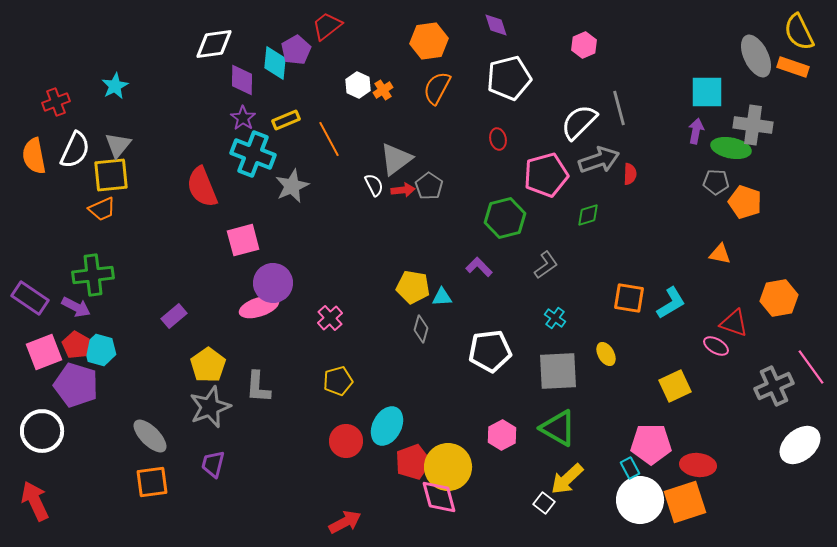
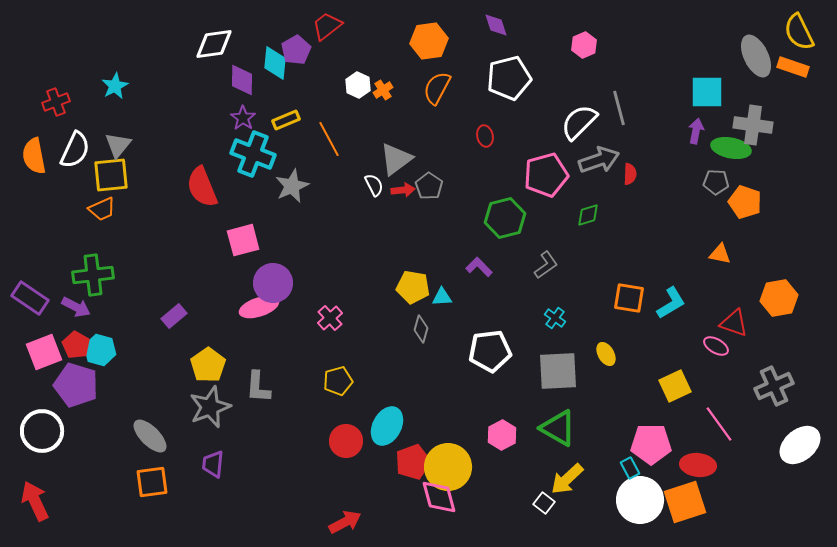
red ellipse at (498, 139): moved 13 px left, 3 px up
pink line at (811, 367): moved 92 px left, 57 px down
purple trapezoid at (213, 464): rotated 8 degrees counterclockwise
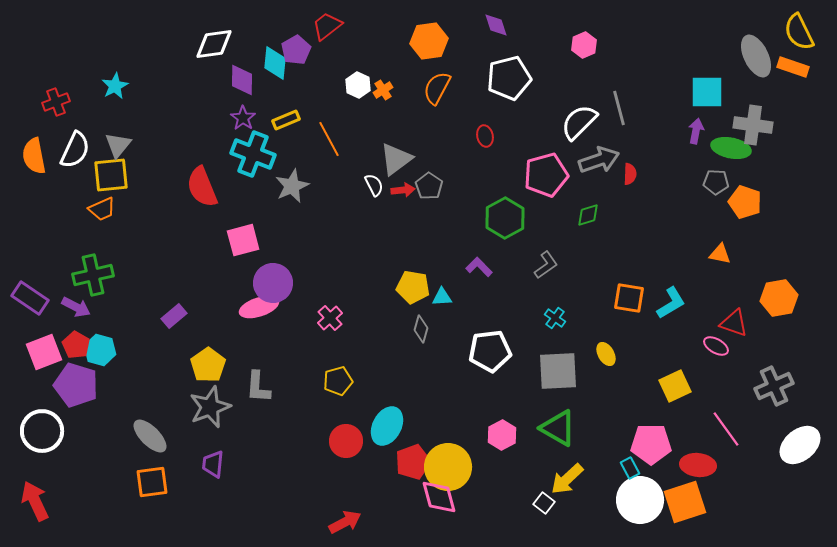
green hexagon at (505, 218): rotated 15 degrees counterclockwise
green cross at (93, 275): rotated 6 degrees counterclockwise
pink line at (719, 424): moved 7 px right, 5 px down
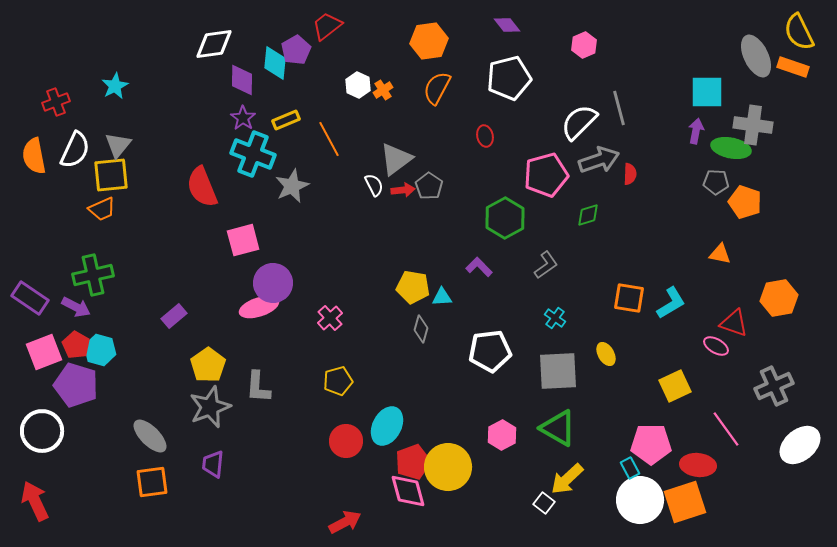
purple diamond at (496, 25): moved 11 px right; rotated 20 degrees counterclockwise
pink diamond at (439, 497): moved 31 px left, 6 px up
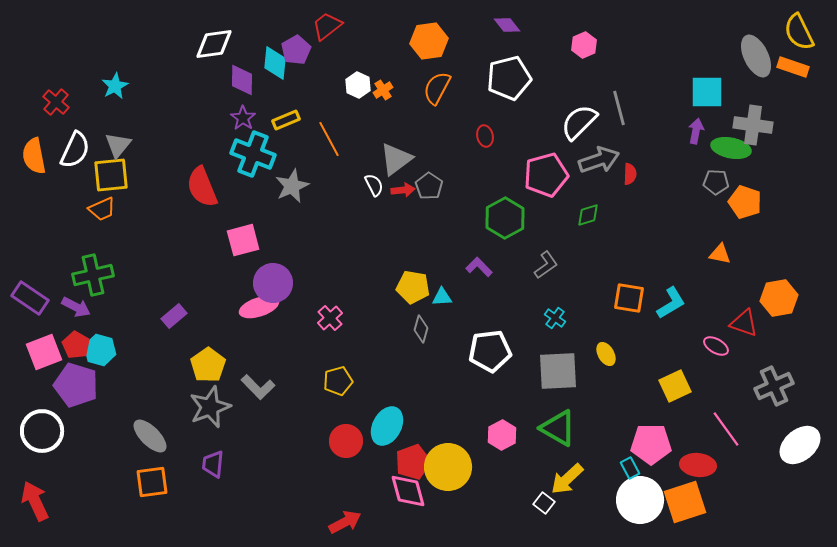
red cross at (56, 102): rotated 28 degrees counterclockwise
red triangle at (734, 323): moved 10 px right
gray L-shape at (258, 387): rotated 48 degrees counterclockwise
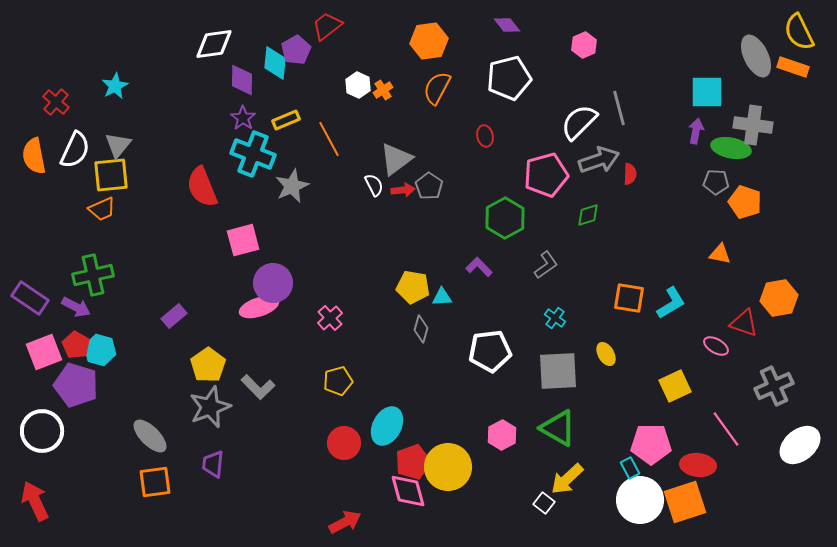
red circle at (346, 441): moved 2 px left, 2 px down
orange square at (152, 482): moved 3 px right
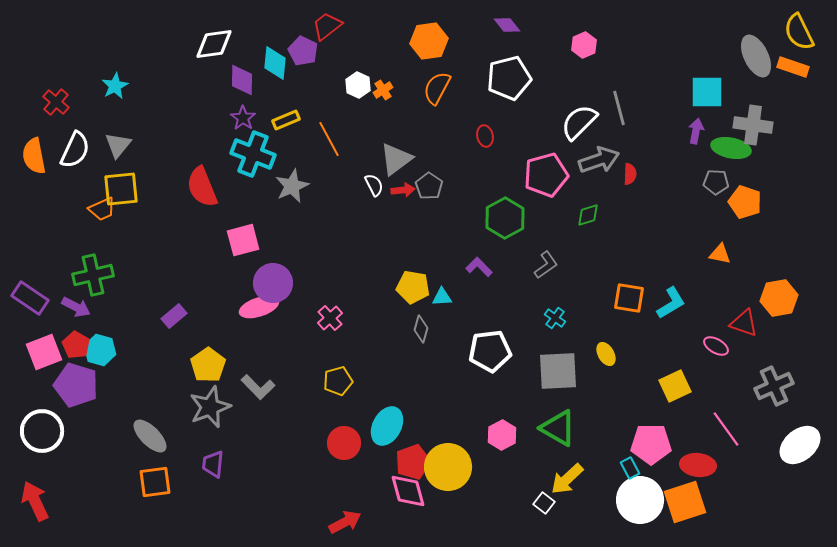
purple pentagon at (296, 50): moved 7 px right, 1 px down; rotated 16 degrees counterclockwise
yellow square at (111, 175): moved 10 px right, 14 px down
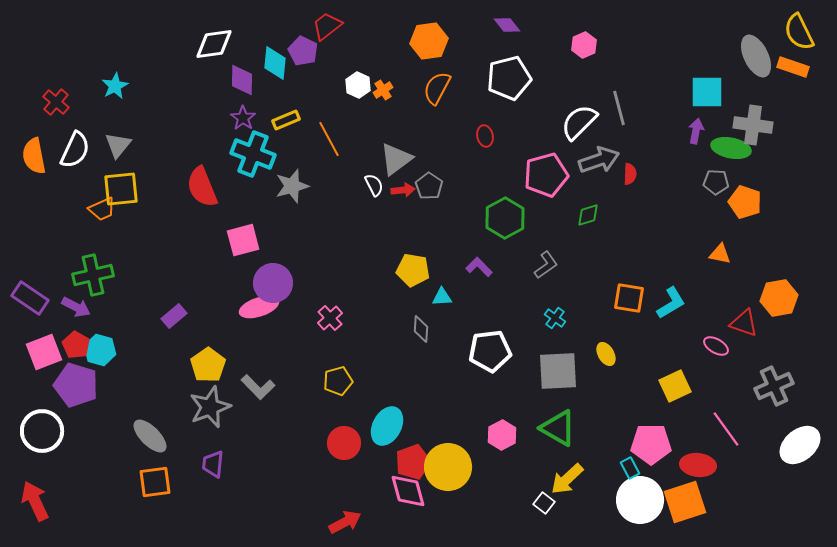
gray star at (292, 186): rotated 8 degrees clockwise
yellow pentagon at (413, 287): moved 17 px up
gray diamond at (421, 329): rotated 12 degrees counterclockwise
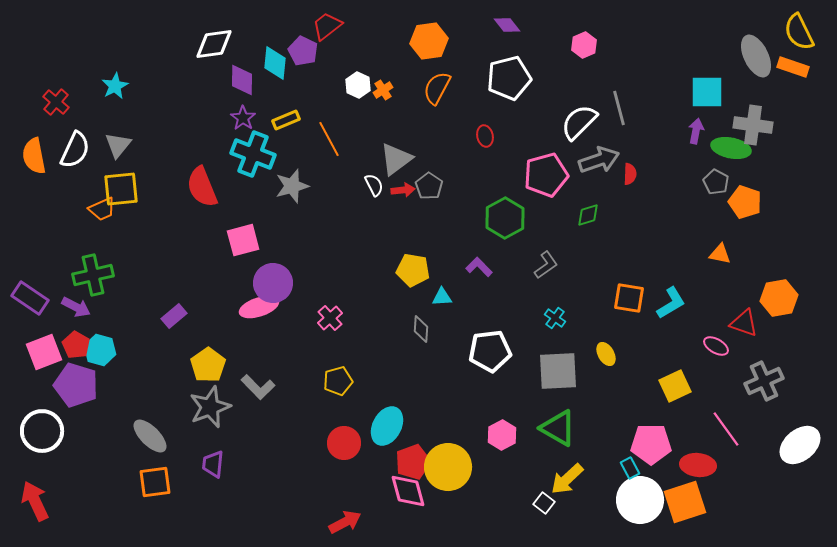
gray pentagon at (716, 182): rotated 25 degrees clockwise
gray cross at (774, 386): moved 10 px left, 5 px up
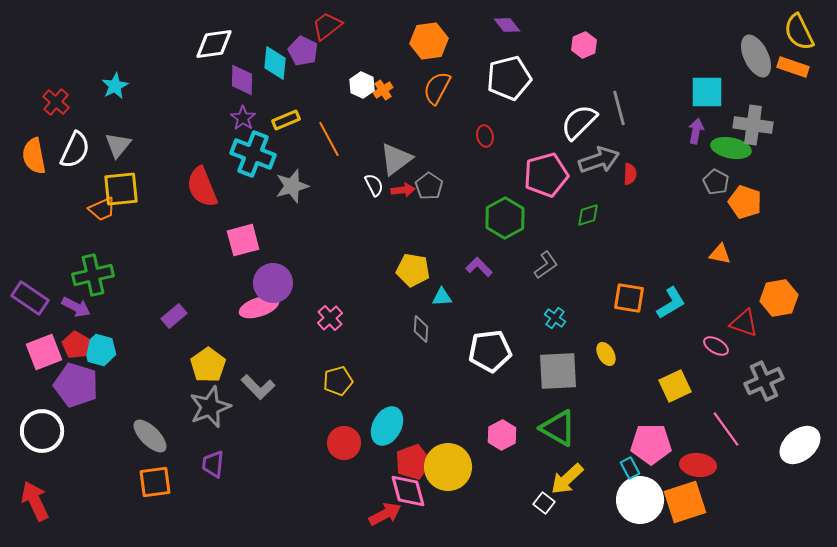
white hexagon at (358, 85): moved 4 px right
red arrow at (345, 522): moved 40 px right, 8 px up
